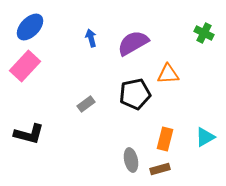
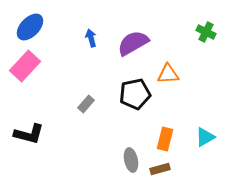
green cross: moved 2 px right, 1 px up
gray rectangle: rotated 12 degrees counterclockwise
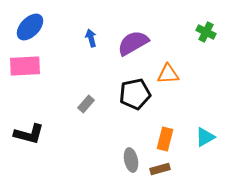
pink rectangle: rotated 44 degrees clockwise
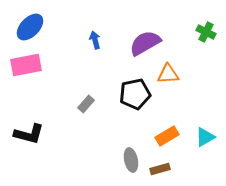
blue arrow: moved 4 px right, 2 px down
purple semicircle: moved 12 px right
pink rectangle: moved 1 px right, 1 px up; rotated 8 degrees counterclockwise
orange rectangle: moved 2 px right, 3 px up; rotated 45 degrees clockwise
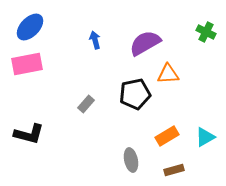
pink rectangle: moved 1 px right, 1 px up
brown rectangle: moved 14 px right, 1 px down
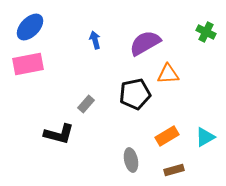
pink rectangle: moved 1 px right
black L-shape: moved 30 px right
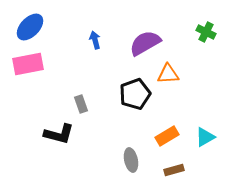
black pentagon: rotated 8 degrees counterclockwise
gray rectangle: moved 5 px left; rotated 60 degrees counterclockwise
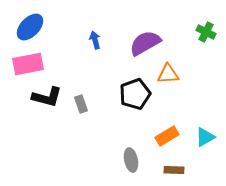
black L-shape: moved 12 px left, 37 px up
brown rectangle: rotated 18 degrees clockwise
